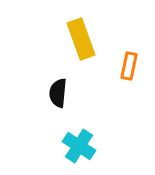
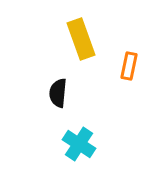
cyan cross: moved 2 px up
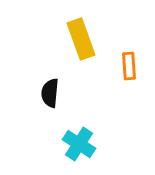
orange rectangle: rotated 16 degrees counterclockwise
black semicircle: moved 8 px left
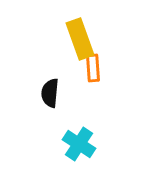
yellow rectangle: moved 1 px left
orange rectangle: moved 36 px left, 2 px down
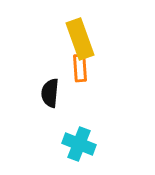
orange rectangle: moved 13 px left
cyan cross: rotated 12 degrees counterclockwise
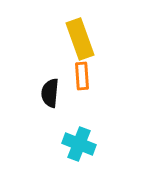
orange rectangle: moved 2 px right, 8 px down
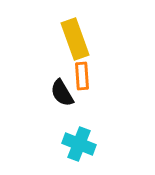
yellow rectangle: moved 5 px left
black semicircle: moved 12 px right; rotated 36 degrees counterclockwise
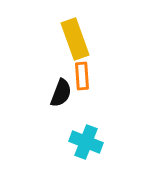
black semicircle: moved 1 px left; rotated 128 degrees counterclockwise
cyan cross: moved 7 px right, 2 px up
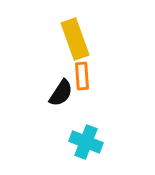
black semicircle: rotated 12 degrees clockwise
